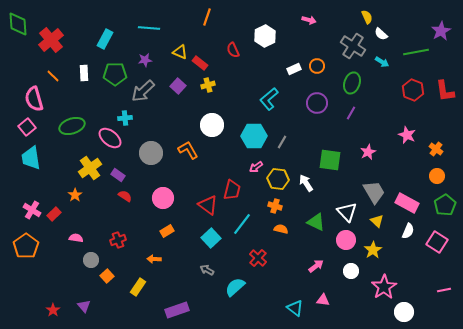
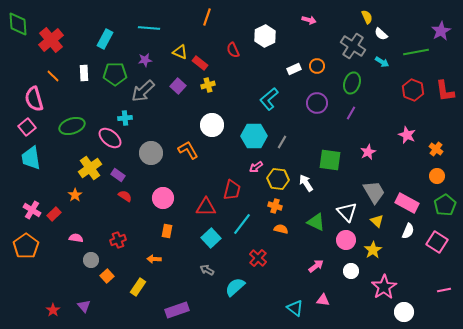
red triangle at (208, 205): moved 2 px left, 2 px down; rotated 35 degrees counterclockwise
orange rectangle at (167, 231): rotated 48 degrees counterclockwise
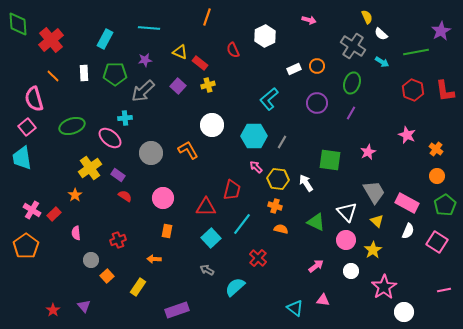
cyan trapezoid at (31, 158): moved 9 px left
pink arrow at (256, 167): rotated 80 degrees clockwise
pink semicircle at (76, 238): moved 5 px up; rotated 104 degrees counterclockwise
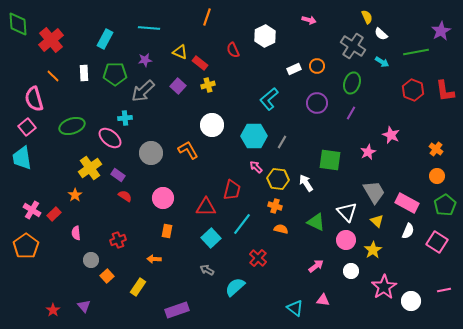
pink star at (407, 135): moved 16 px left
white circle at (404, 312): moved 7 px right, 11 px up
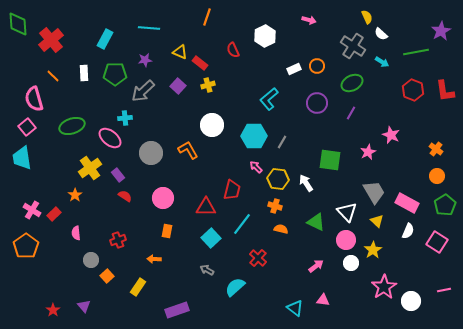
green ellipse at (352, 83): rotated 45 degrees clockwise
purple rectangle at (118, 175): rotated 16 degrees clockwise
white circle at (351, 271): moved 8 px up
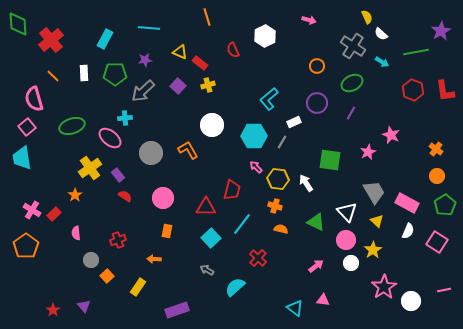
orange line at (207, 17): rotated 36 degrees counterclockwise
white rectangle at (294, 69): moved 53 px down
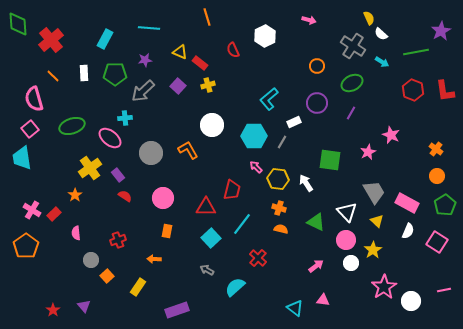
yellow semicircle at (367, 17): moved 2 px right, 1 px down
pink square at (27, 127): moved 3 px right, 2 px down
orange cross at (275, 206): moved 4 px right, 2 px down
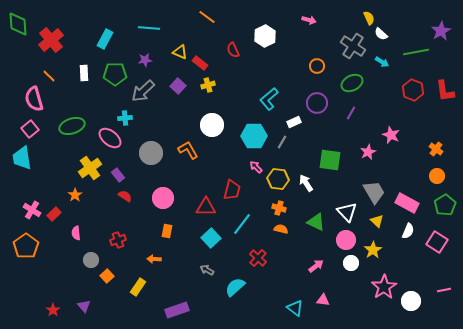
orange line at (207, 17): rotated 36 degrees counterclockwise
orange line at (53, 76): moved 4 px left
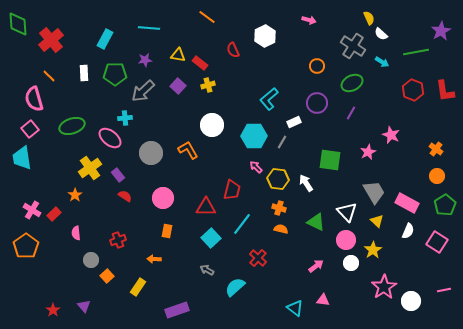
yellow triangle at (180, 52): moved 2 px left, 3 px down; rotated 14 degrees counterclockwise
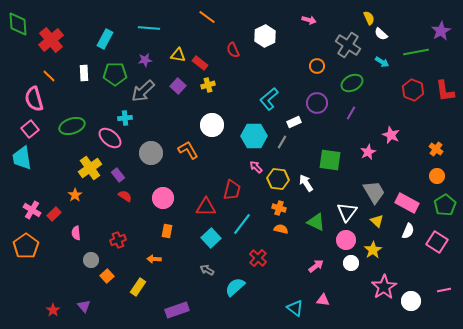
gray cross at (353, 46): moved 5 px left, 1 px up
white triangle at (347, 212): rotated 20 degrees clockwise
